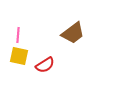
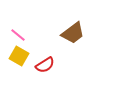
pink line: rotated 56 degrees counterclockwise
yellow square: rotated 18 degrees clockwise
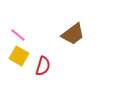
brown trapezoid: moved 1 px down
red semicircle: moved 2 px left, 1 px down; rotated 42 degrees counterclockwise
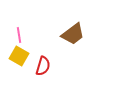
pink line: moved 1 px right; rotated 42 degrees clockwise
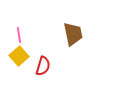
brown trapezoid: rotated 65 degrees counterclockwise
yellow square: rotated 18 degrees clockwise
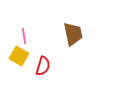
pink line: moved 5 px right, 1 px down
yellow square: rotated 18 degrees counterclockwise
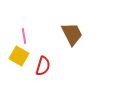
brown trapezoid: moved 1 px left; rotated 15 degrees counterclockwise
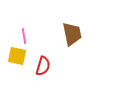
brown trapezoid: rotated 15 degrees clockwise
yellow square: moved 2 px left; rotated 18 degrees counterclockwise
